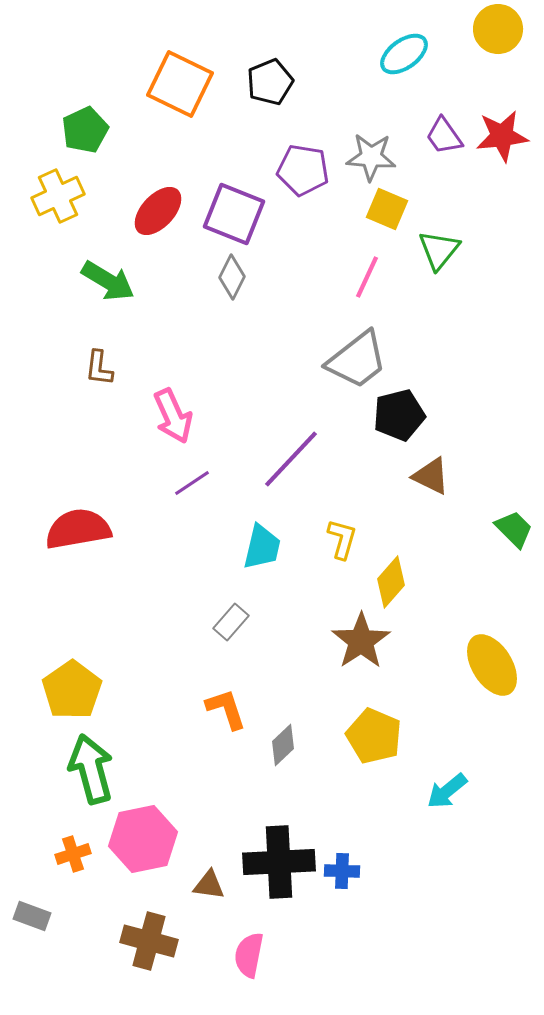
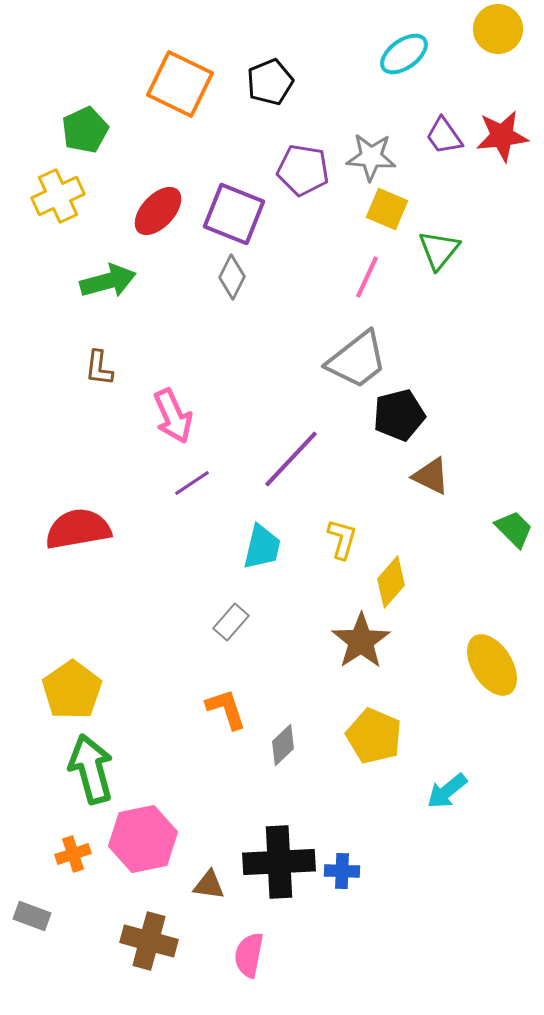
green arrow at (108, 281): rotated 46 degrees counterclockwise
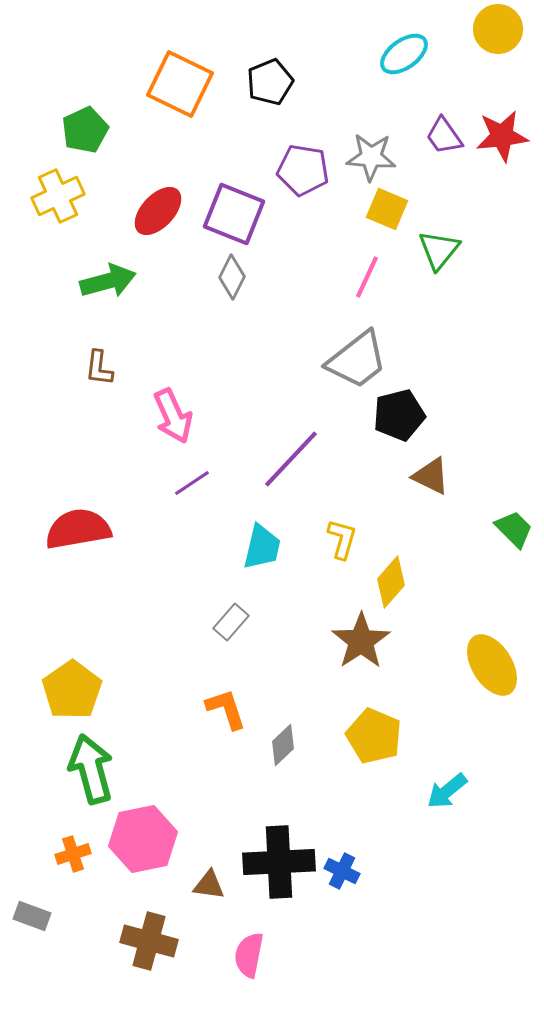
blue cross at (342, 871): rotated 24 degrees clockwise
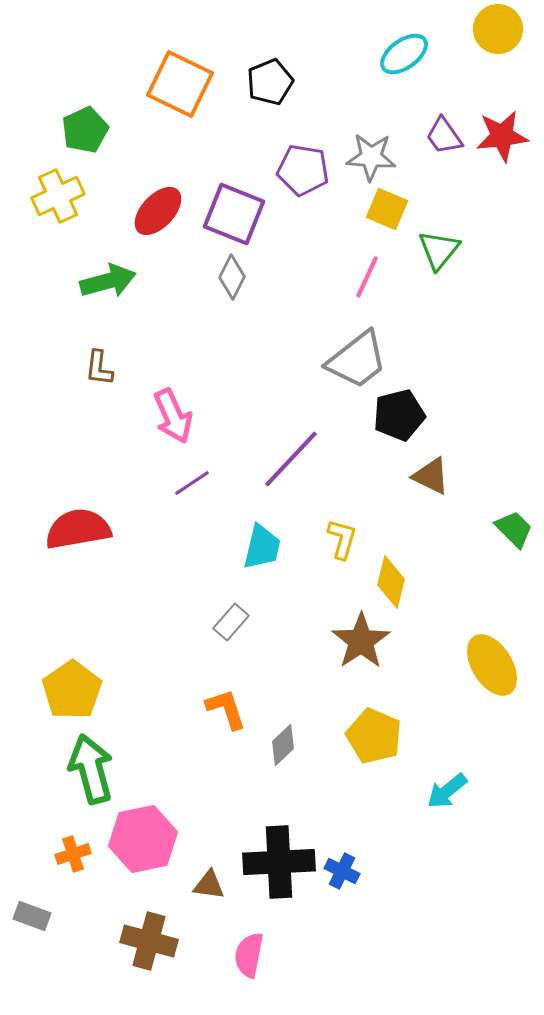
yellow diamond at (391, 582): rotated 27 degrees counterclockwise
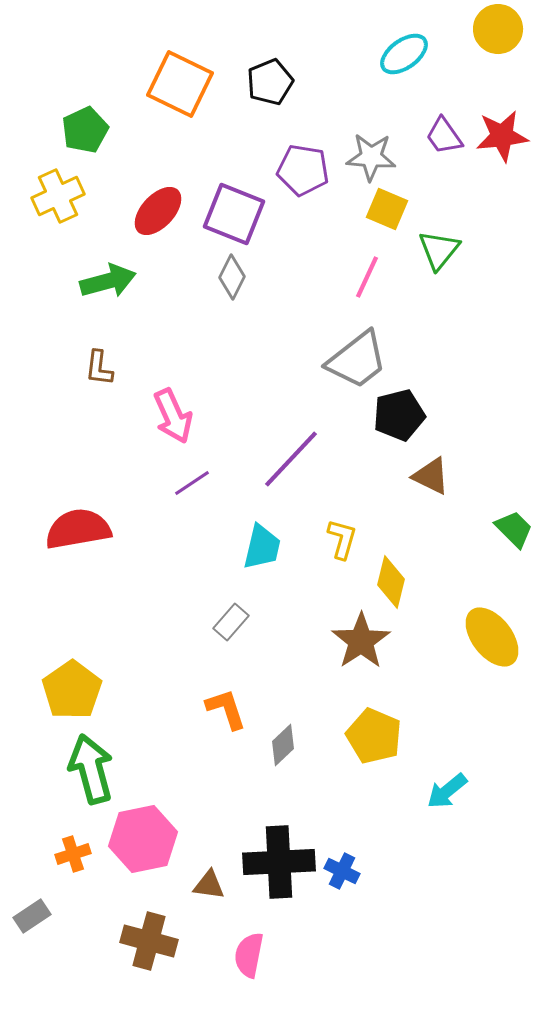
yellow ellipse at (492, 665): moved 28 px up; rotated 6 degrees counterclockwise
gray rectangle at (32, 916): rotated 54 degrees counterclockwise
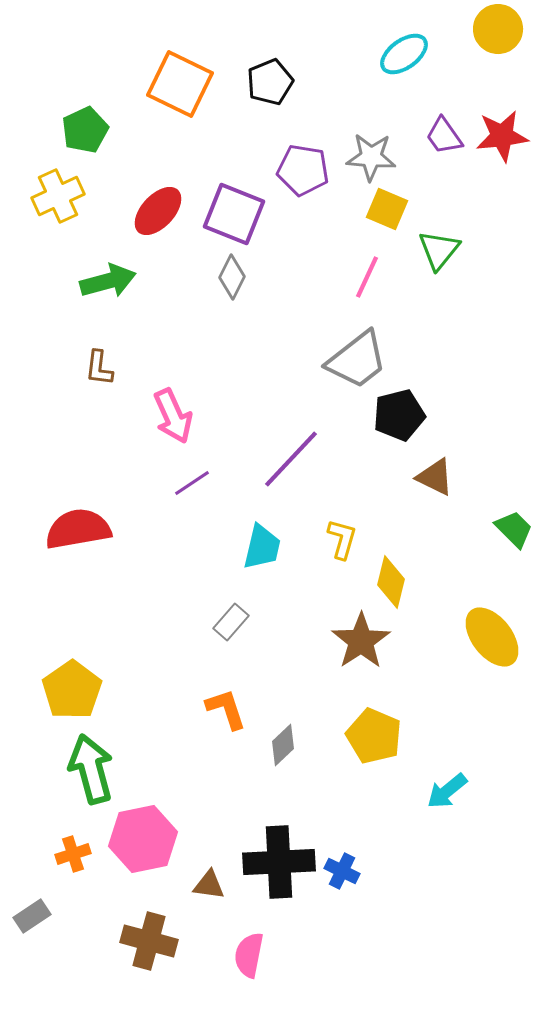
brown triangle at (431, 476): moved 4 px right, 1 px down
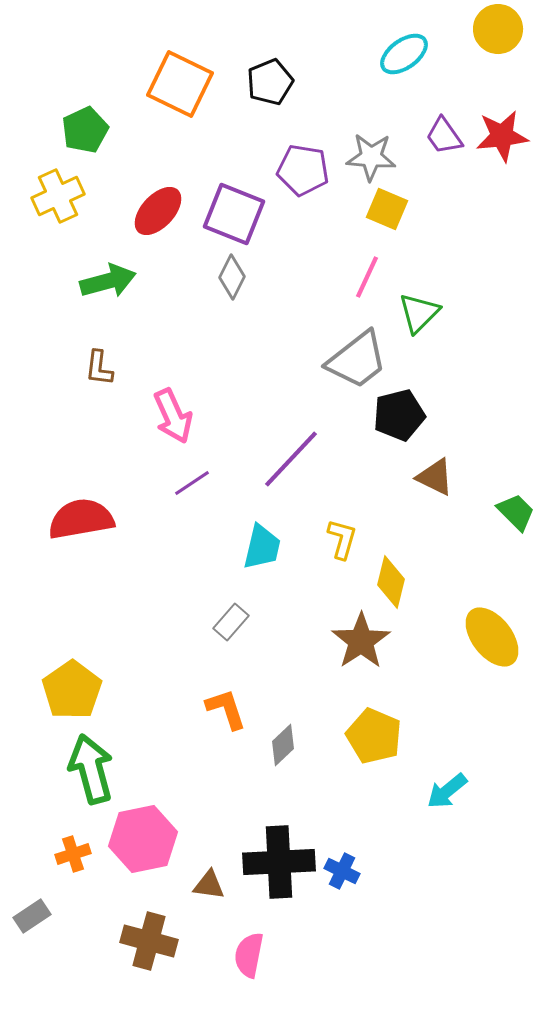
green triangle at (439, 250): moved 20 px left, 63 px down; rotated 6 degrees clockwise
red semicircle at (78, 529): moved 3 px right, 10 px up
green trapezoid at (514, 529): moved 2 px right, 17 px up
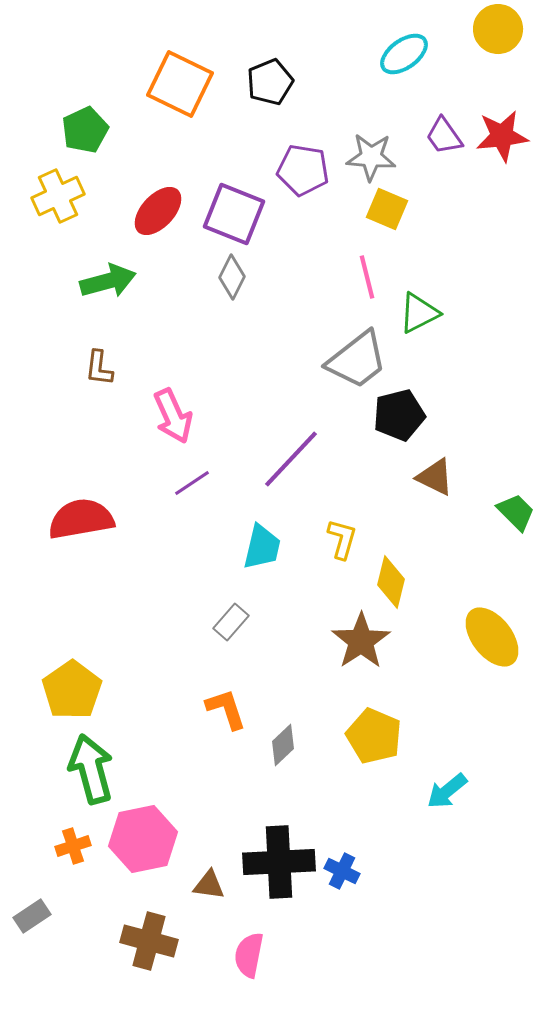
pink line at (367, 277): rotated 39 degrees counterclockwise
green triangle at (419, 313): rotated 18 degrees clockwise
orange cross at (73, 854): moved 8 px up
